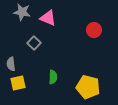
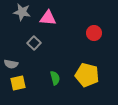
pink triangle: rotated 18 degrees counterclockwise
red circle: moved 3 px down
gray semicircle: rotated 72 degrees counterclockwise
green semicircle: moved 2 px right, 1 px down; rotated 16 degrees counterclockwise
yellow pentagon: moved 1 px left, 12 px up
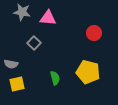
yellow pentagon: moved 1 px right, 3 px up
yellow square: moved 1 px left, 1 px down
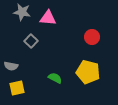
red circle: moved 2 px left, 4 px down
gray square: moved 3 px left, 2 px up
gray semicircle: moved 2 px down
green semicircle: rotated 48 degrees counterclockwise
yellow square: moved 4 px down
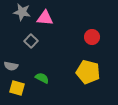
pink triangle: moved 3 px left
green semicircle: moved 13 px left
yellow square: rotated 28 degrees clockwise
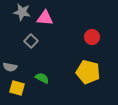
gray semicircle: moved 1 px left, 1 px down
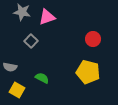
pink triangle: moved 2 px right, 1 px up; rotated 24 degrees counterclockwise
red circle: moved 1 px right, 2 px down
yellow square: moved 2 px down; rotated 14 degrees clockwise
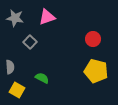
gray star: moved 7 px left, 6 px down
gray square: moved 1 px left, 1 px down
gray semicircle: rotated 104 degrees counterclockwise
yellow pentagon: moved 8 px right, 1 px up
